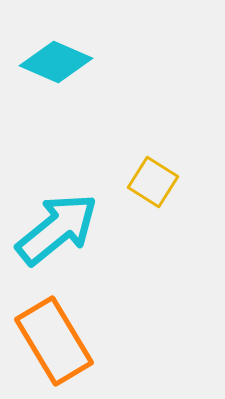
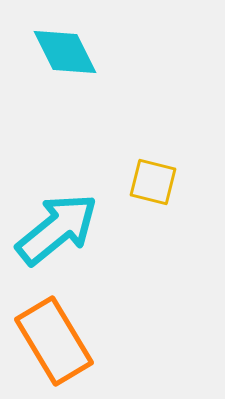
cyan diamond: moved 9 px right, 10 px up; rotated 40 degrees clockwise
yellow square: rotated 18 degrees counterclockwise
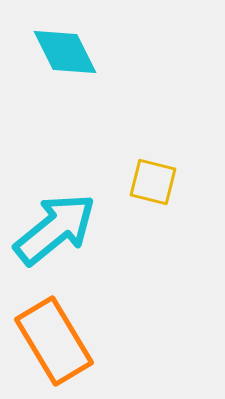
cyan arrow: moved 2 px left
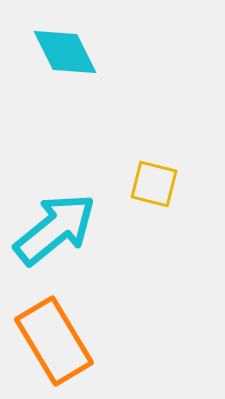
yellow square: moved 1 px right, 2 px down
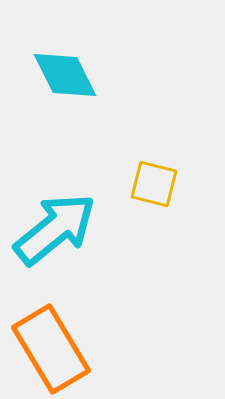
cyan diamond: moved 23 px down
orange rectangle: moved 3 px left, 8 px down
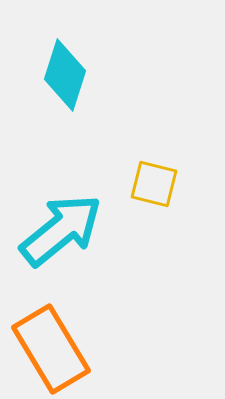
cyan diamond: rotated 44 degrees clockwise
cyan arrow: moved 6 px right, 1 px down
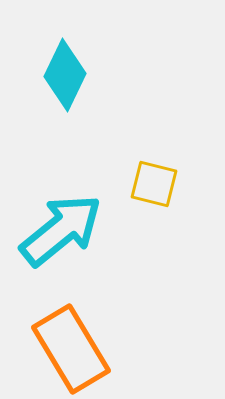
cyan diamond: rotated 8 degrees clockwise
orange rectangle: moved 20 px right
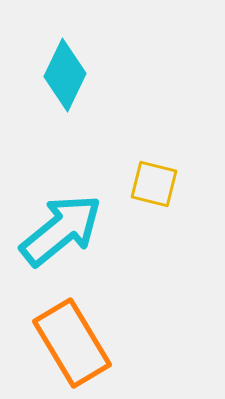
orange rectangle: moved 1 px right, 6 px up
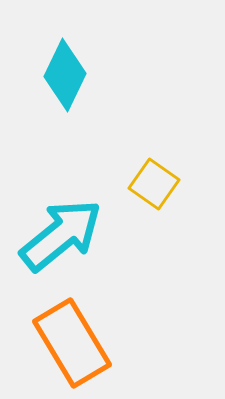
yellow square: rotated 21 degrees clockwise
cyan arrow: moved 5 px down
